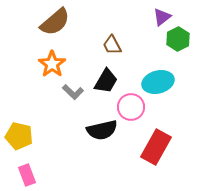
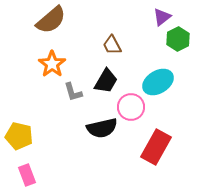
brown semicircle: moved 4 px left, 2 px up
cyan ellipse: rotated 16 degrees counterclockwise
gray L-shape: rotated 30 degrees clockwise
black semicircle: moved 2 px up
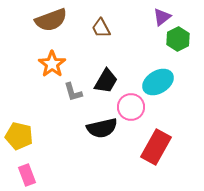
brown semicircle: rotated 20 degrees clockwise
brown trapezoid: moved 11 px left, 17 px up
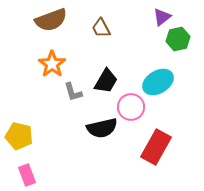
green hexagon: rotated 15 degrees clockwise
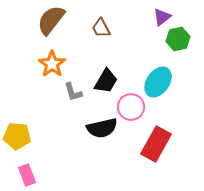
brown semicircle: rotated 148 degrees clockwise
cyan ellipse: rotated 24 degrees counterclockwise
yellow pentagon: moved 2 px left; rotated 8 degrees counterclockwise
red rectangle: moved 3 px up
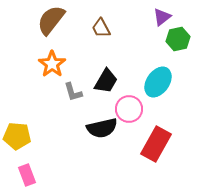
pink circle: moved 2 px left, 2 px down
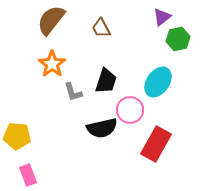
black trapezoid: rotated 12 degrees counterclockwise
pink circle: moved 1 px right, 1 px down
pink rectangle: moved 1 px right
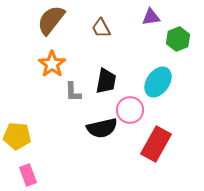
purple triangle: moved 11 px left; rotated 30 degrees clockwise
green hexagon: rotated 10 degrees counterclockwise
black trapezoid: rotated 8 degrees counterclockwise
gray L-shape: rotated 15 degrees clockwise
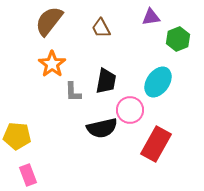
brown semicircle: moved 2 px left, 1 px down
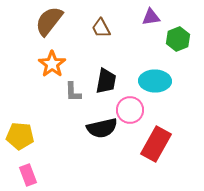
cyan ellipse: moved 3 px left, 1 px up; rotated 56 degrees clockwise
yellow pentagon: moved 3 px right
